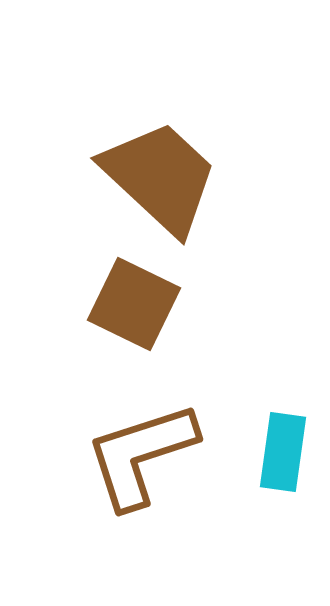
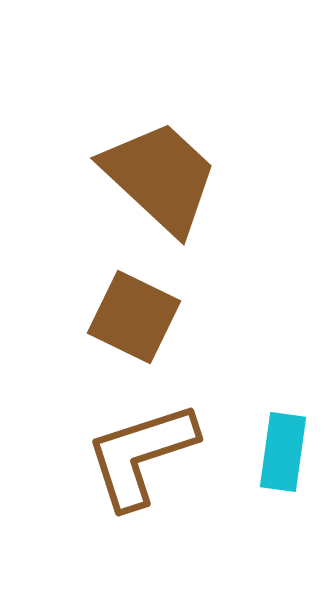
brown square: moved 13 px down
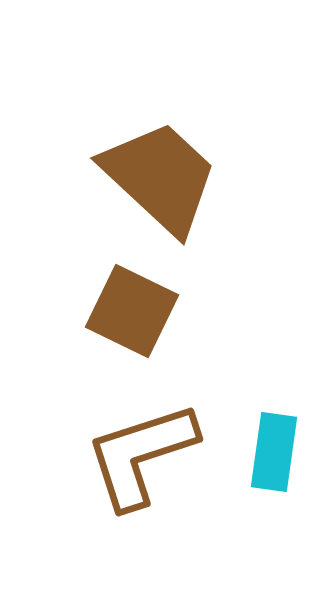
brown square: moved 2 px left, 6 px up
cyan rectangle: moved 9 px left
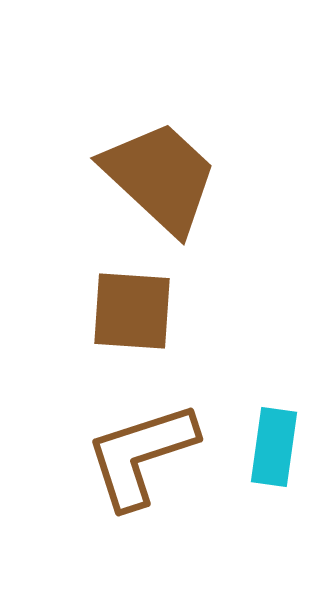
brown square: rotated 22 degrees counterclockwise
cyan rectangle: moved 5 px up
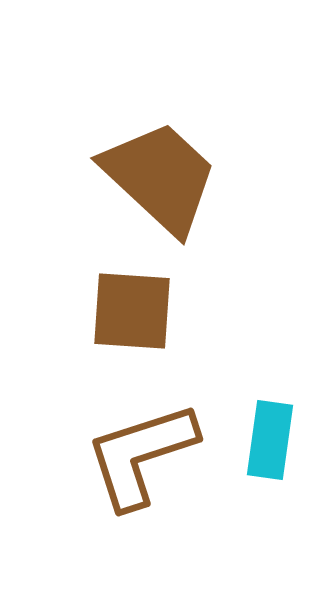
cyan rectangle: moved 4 px left, 7 px up
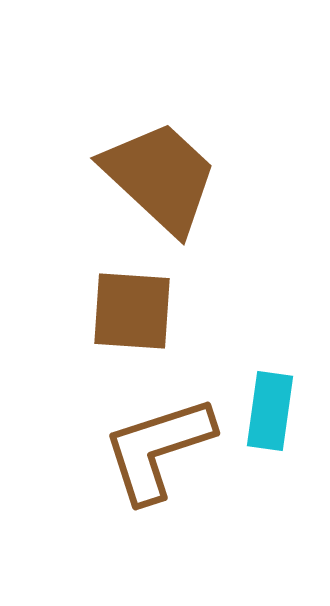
cyan rectangle: moved 29 px up
brown L-shape: moved 17 px right, 6 px up
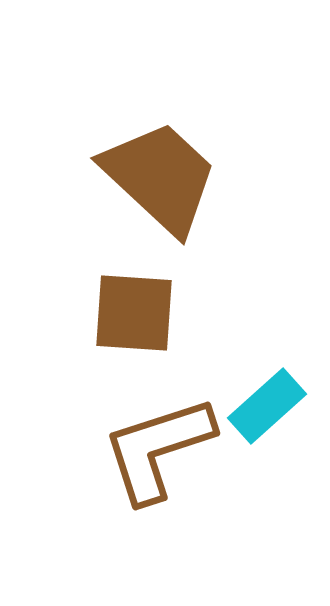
brown square: moved 2 px right, 2 px down
cyan rectangle: moved 3 px left, 5 px up; rotated 40 degrees clockwise
